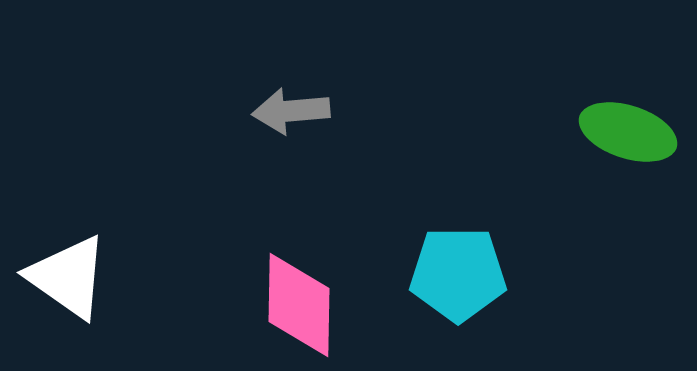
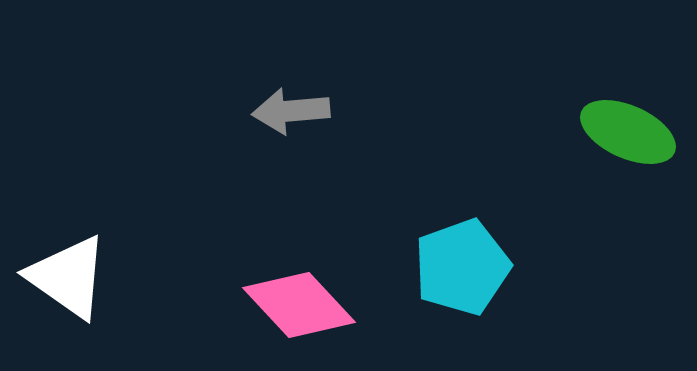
green ellipse: rotated 6 degrees clockwise
cyan pentagon: moved 4 px right, 7 px up; rotated 20 degrees counterclockwise
pink diamond: rotated 44 degrees counterclockwise
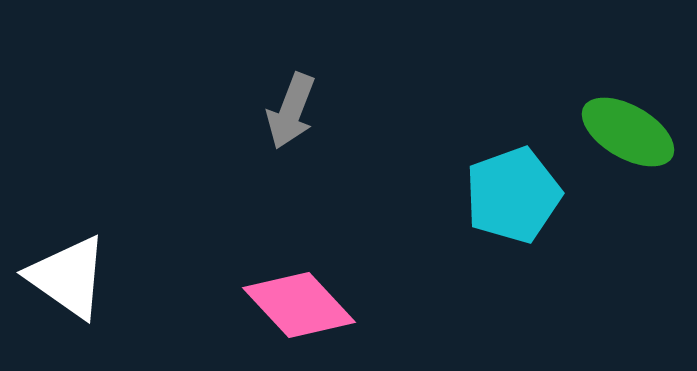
gray arrow: rotated 64 degrees counterclockwise
green ellipse: rotated 6 degrees clockwise
cyan pentagon: moved 51 px right, 72 px up
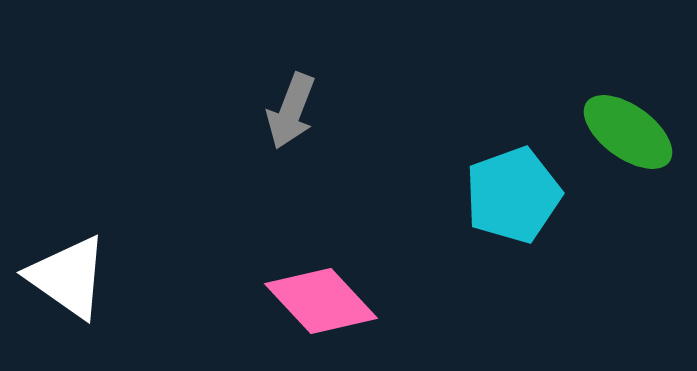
green ellipse: rotated 6 degrees clockwise
pink diamond: moved 22 px right, 4 px up
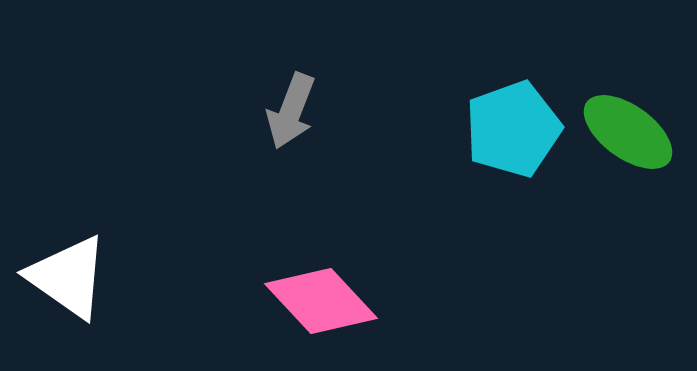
cyan pentagon: moved 66 px up
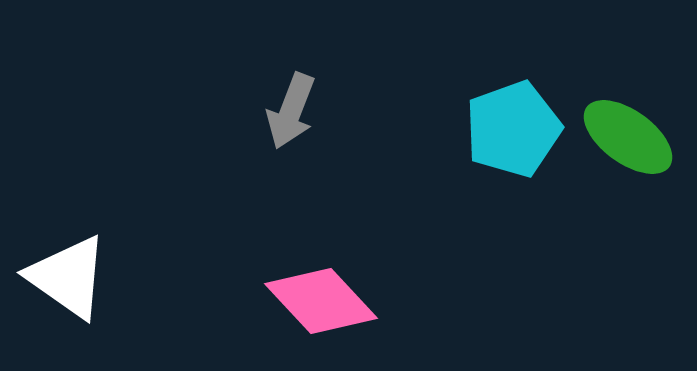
green ellipse: moved 5 px down
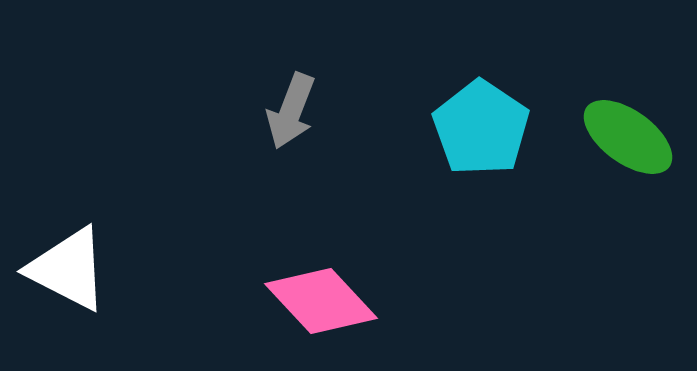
cyan pentagon: moved 32 px left, 1 px up; rotated 18 degrees counterclockwise
white triangle: moved 8 px up; rotated 8 degrees counterclockwise
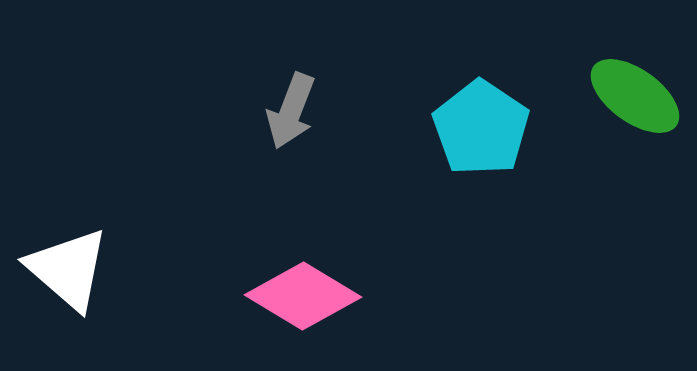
green ellipse: moved 7 px right, 41 px up
white triangle: rotated 14 degrees clockwise
pink diamond: moved 18 px left, 5 px up; rotated 16 degrees counterclockwise
